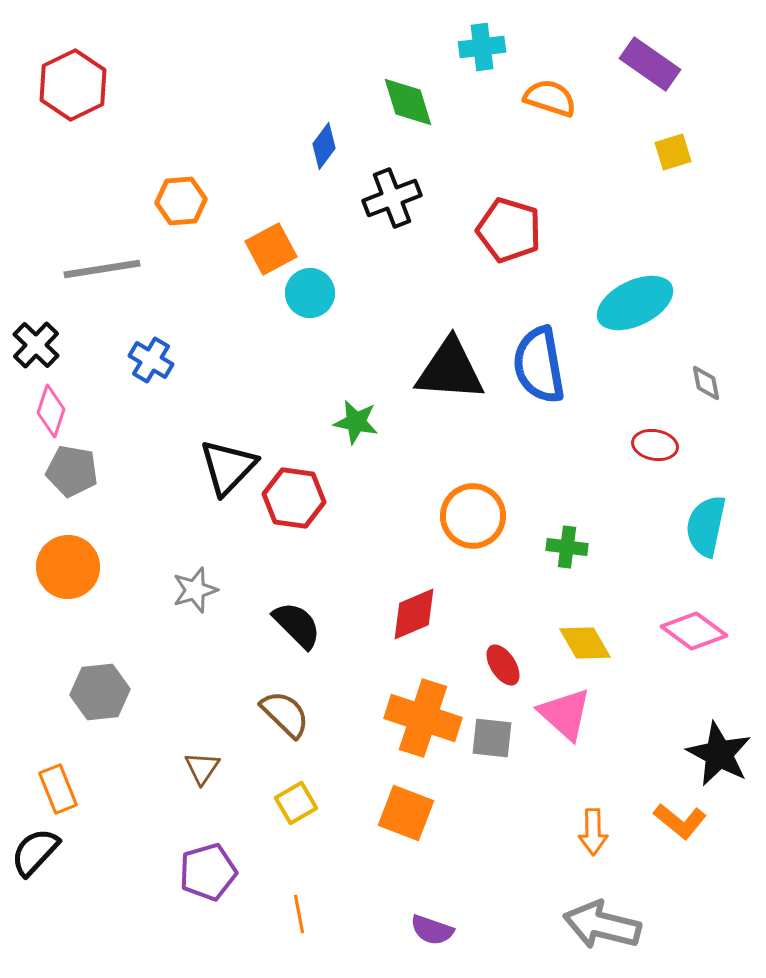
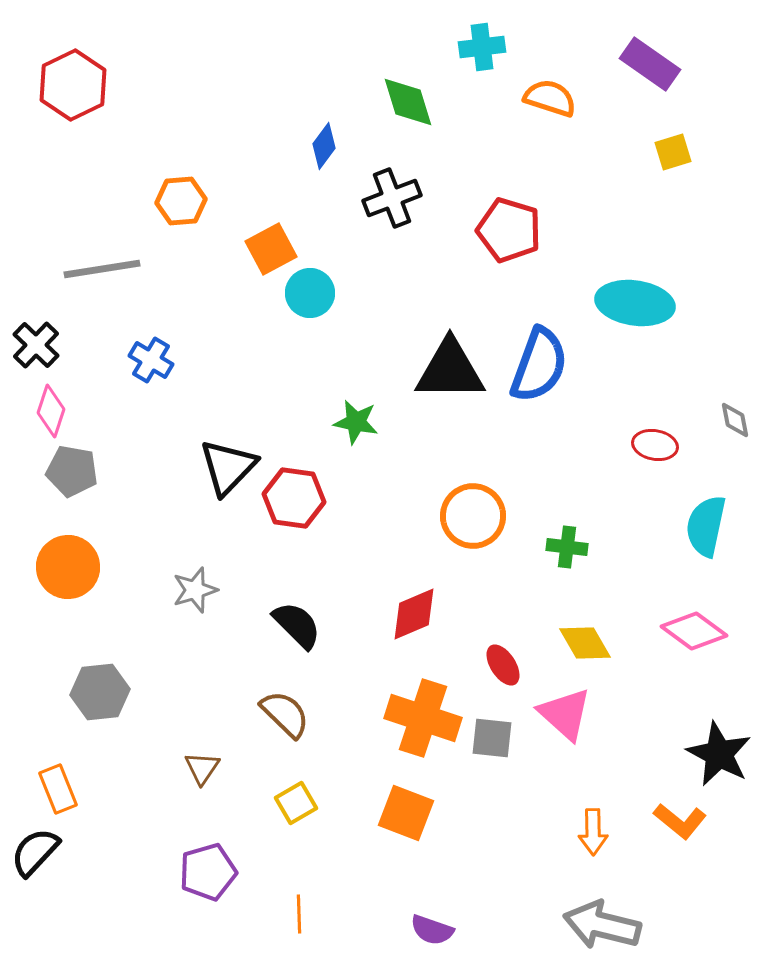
cyan ellipse at (635, 303): rotated 34 degrees clockwise
blue semicircle at (539, 365): rotated 150 degrees counterclockwise
black triangle at (450, 370): rotated 4 degrees counterclockwise
gray diamond at (706, 383): moved 29 px right, 37 px down
orange line at (299, 914): rotated 9 degrees clockwise
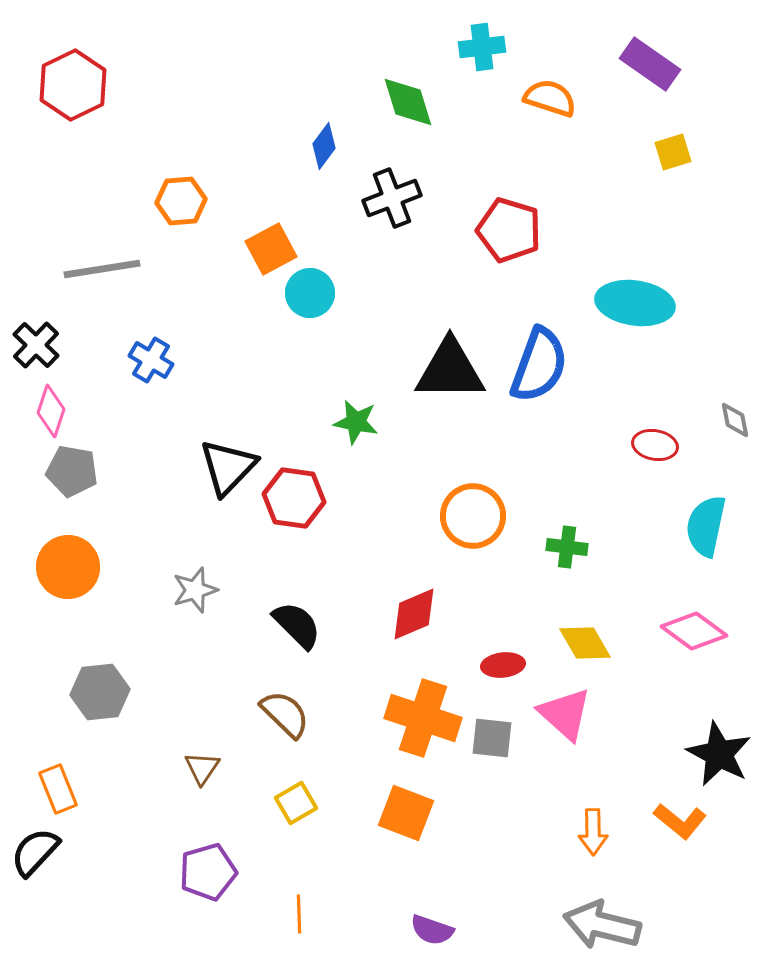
red ellipse at (503, 665): rotated 63 degrees counterclockwise
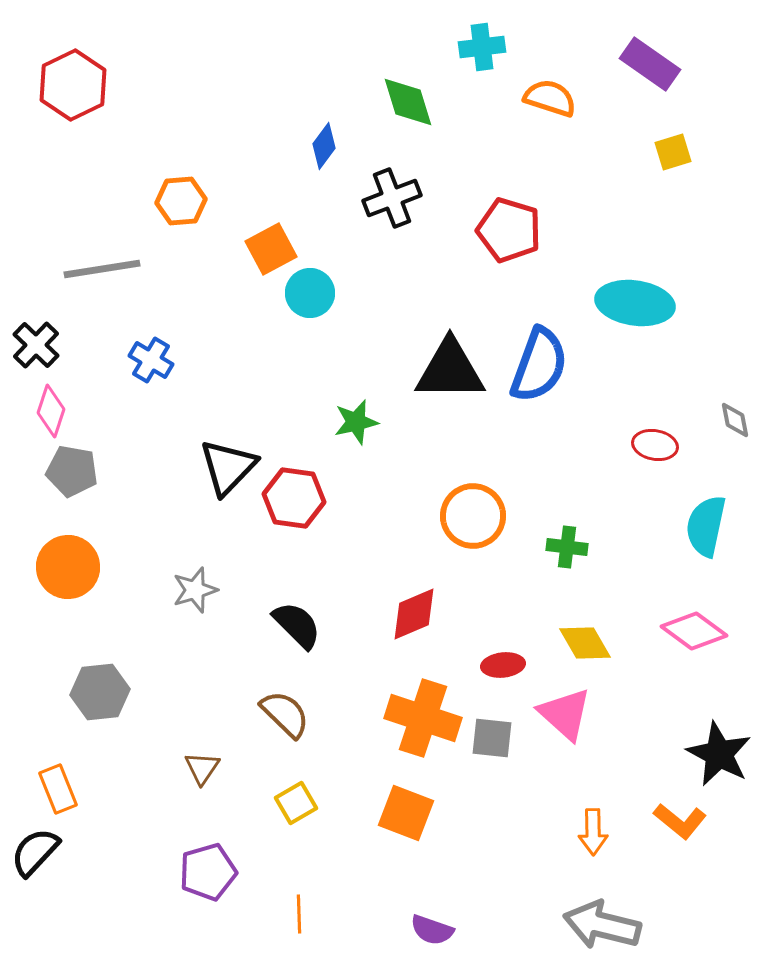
green star at (356, 422): rotated 24 degrees counterclockwise
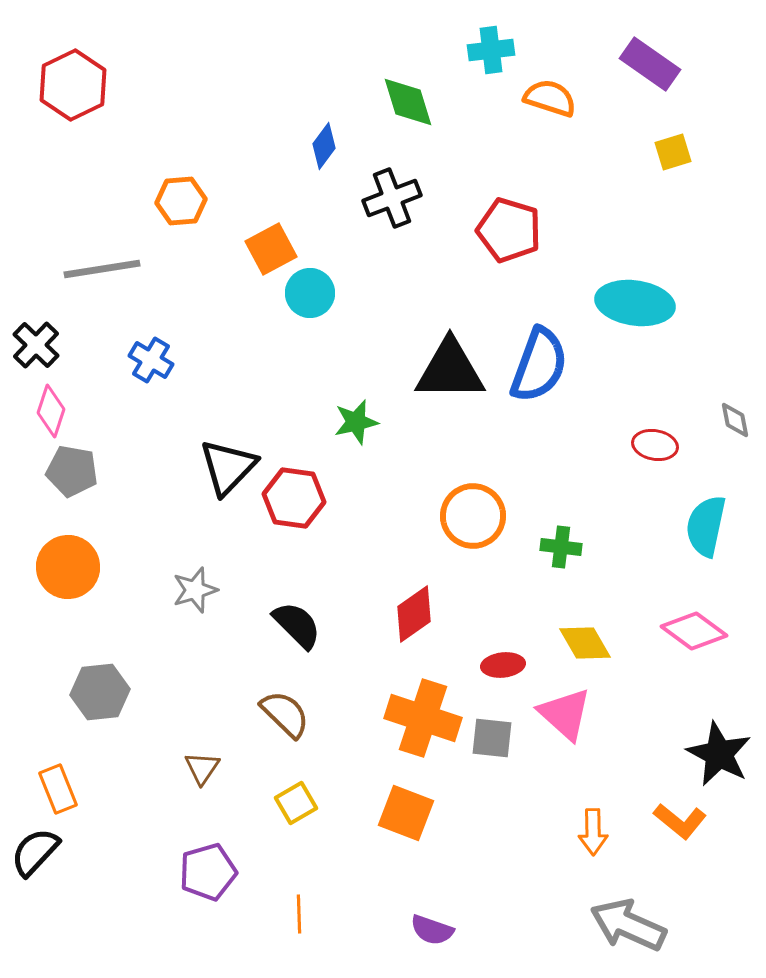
cyan cross at (482, 47): moved 9 px right, 3 px down
green cross at (567, 547): moved 6 px left
red diamond at (414, 614): rotated 12 degrees counterclockwise
gray arrow at (602, 925): moved 26 px right; rotated 10 degrees clockwise
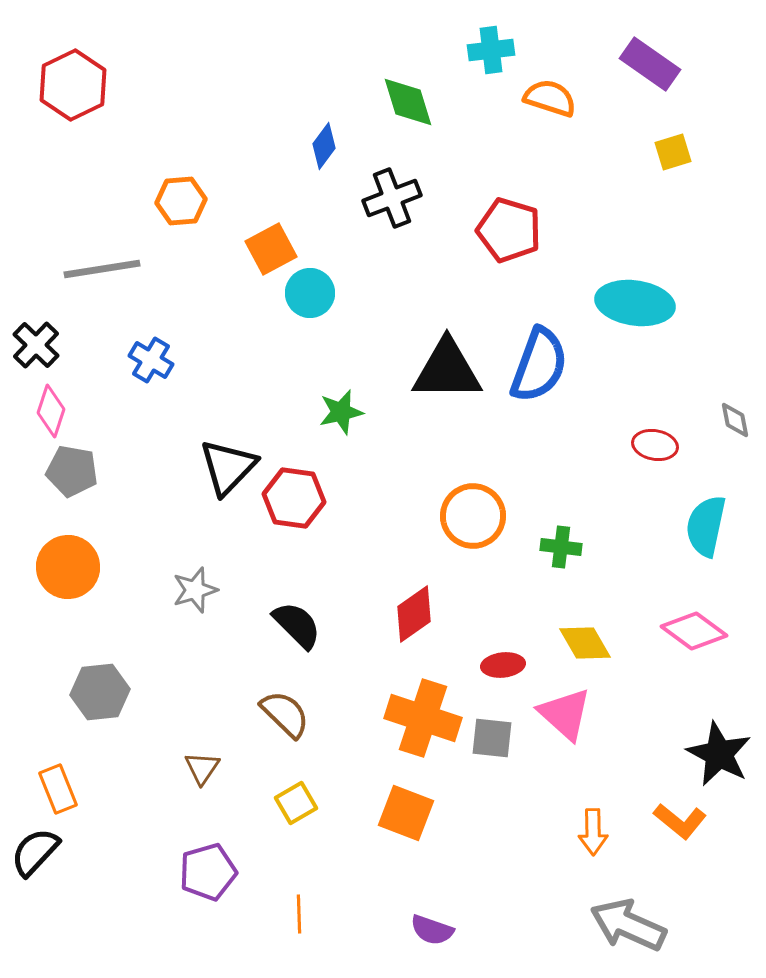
black triangle at (450, 370): moved 3 px left
green star at (356, 422): moved 15 px left, 10 px up
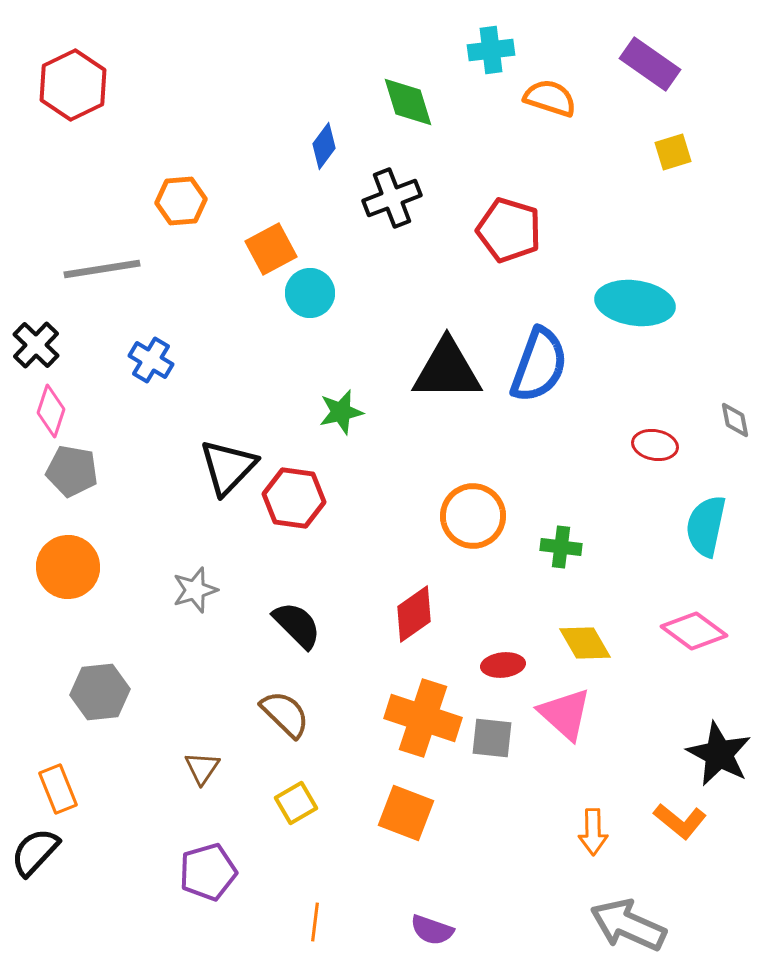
orange line at (299, 914): moved 16 px right, 8 px down; rotated 9 degrees clockwise
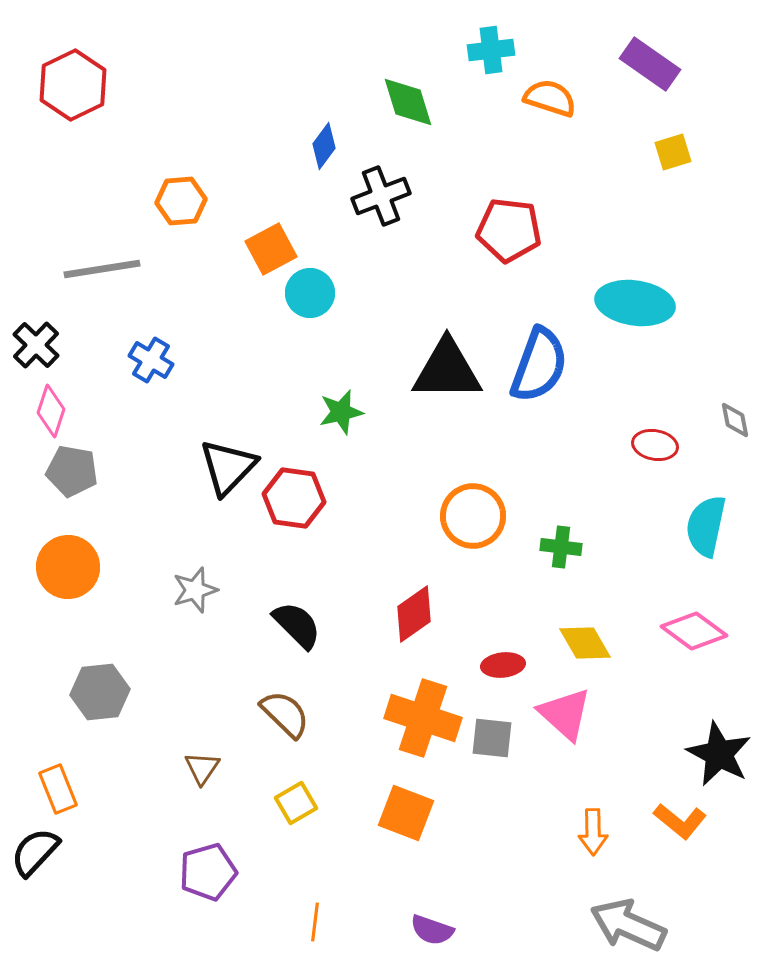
black cross at (392, 198): moved 11 px left, 2 px up
red pentagon at (509, 230): rotated 10 degrees counterclockwise
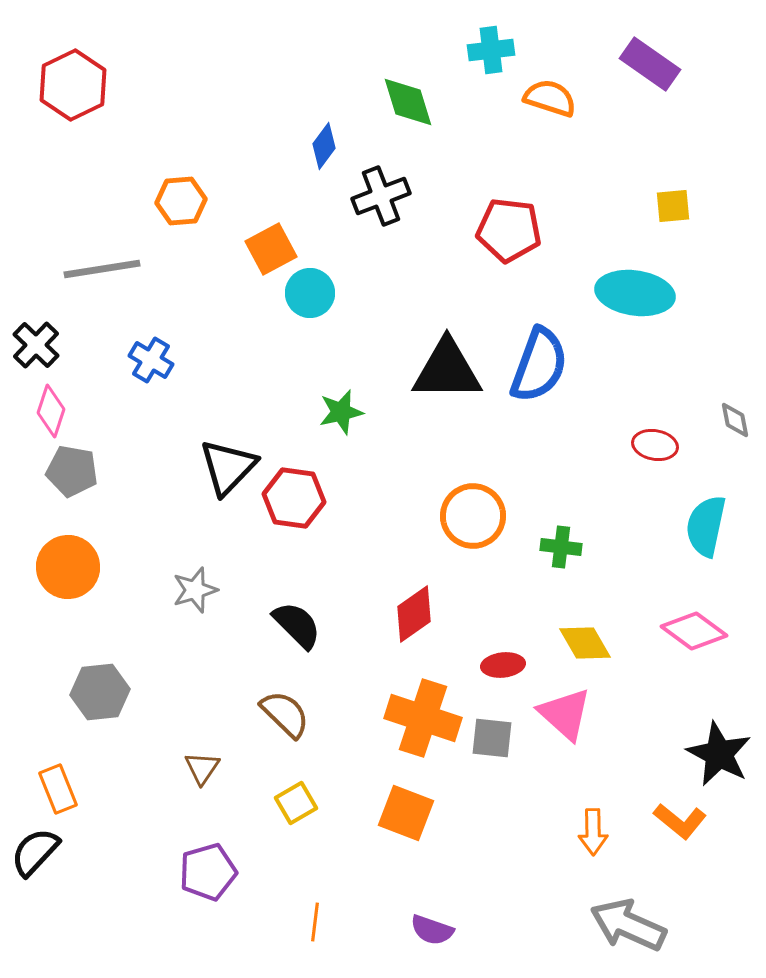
yellow square at (673, 152): moved 54 px down; rotated 12 degrees clockwise
cyan ellipse at (635, 303): moved 10 px up
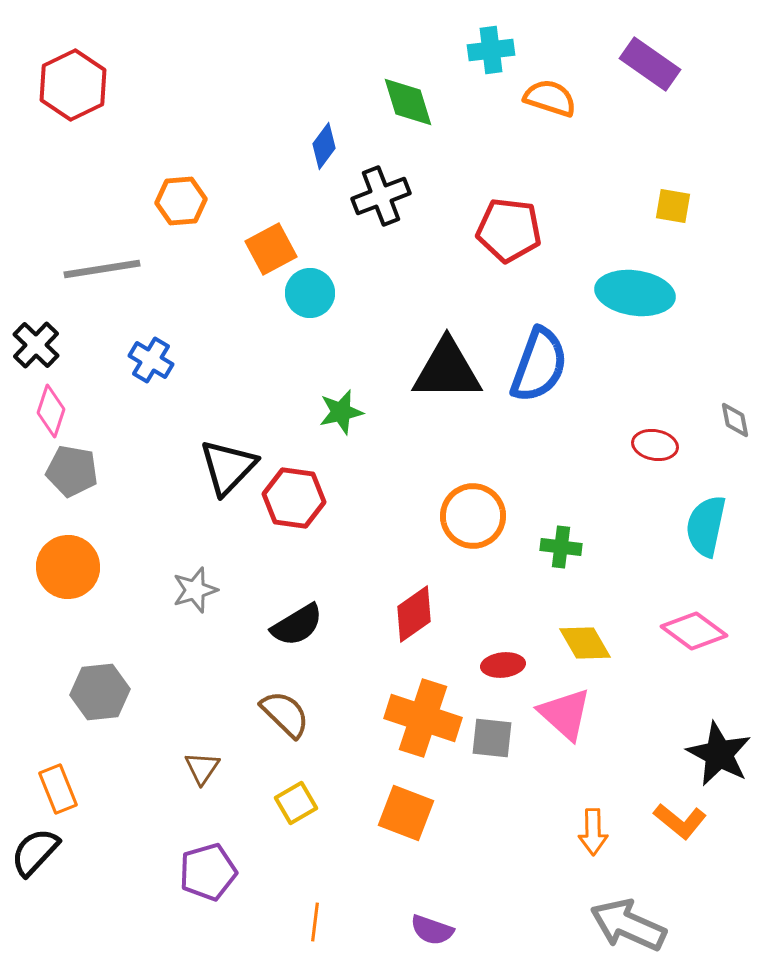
yellow square at (673, 206): rotated 15 degrees clockwise
black semicircle at (297, 625): rotated 104 degrees clockwise
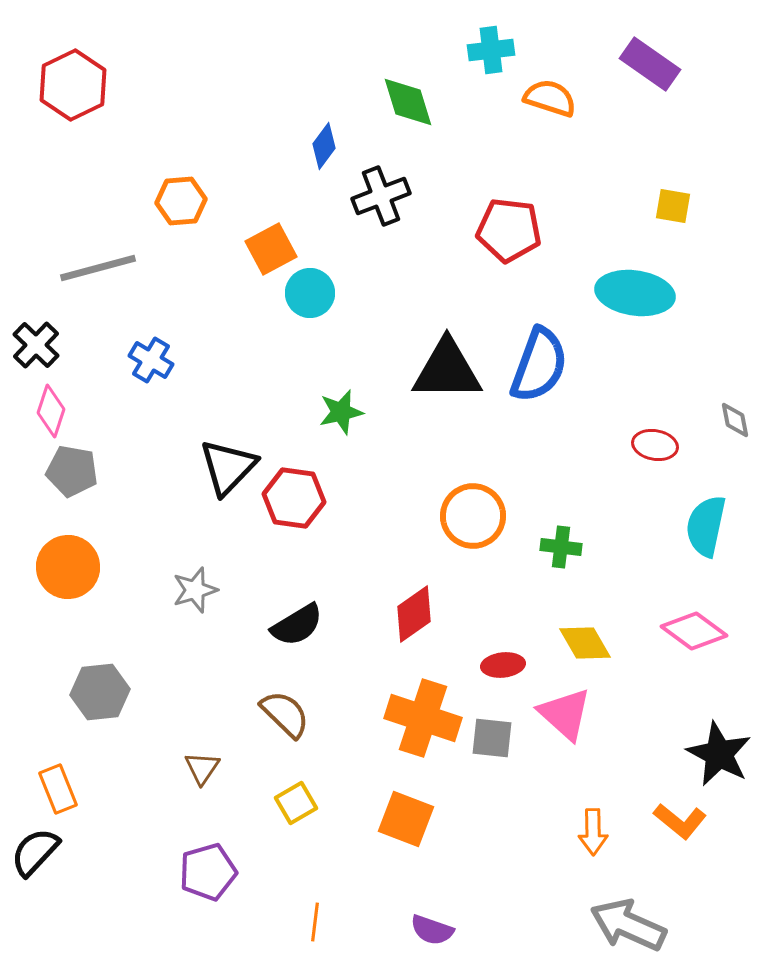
gray line at (102, 269): moved 4 px left, 1 px up; rotated 6 degrees counterclockwise
orange square at (406, 813): moved 6 px down
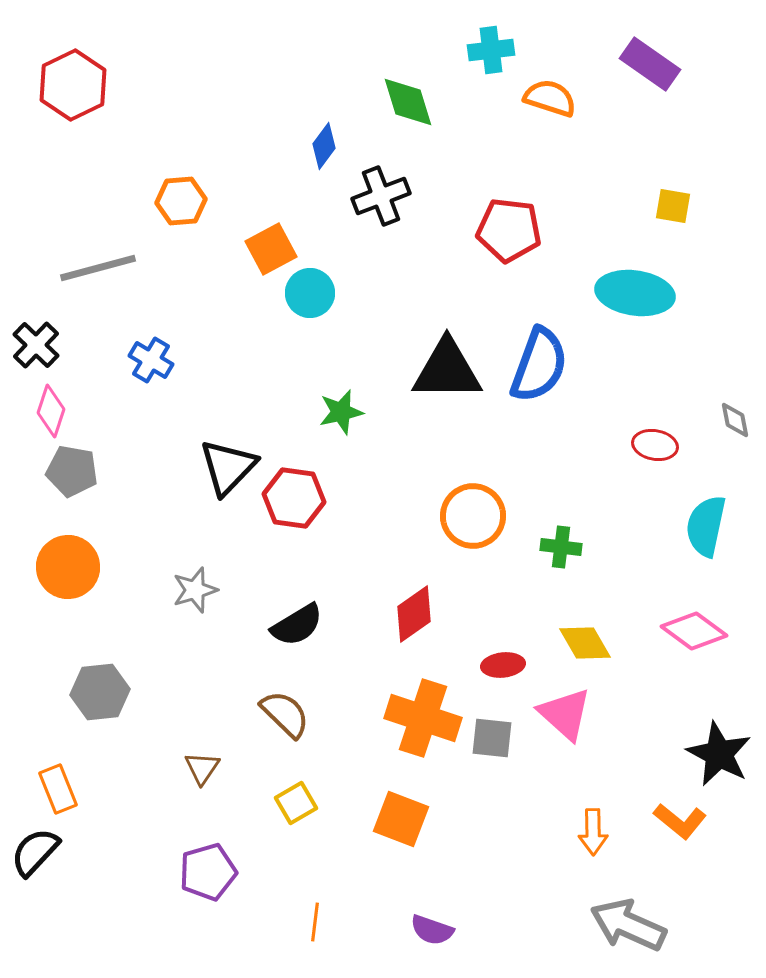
orange square at (406, 819): moved 5 px left
